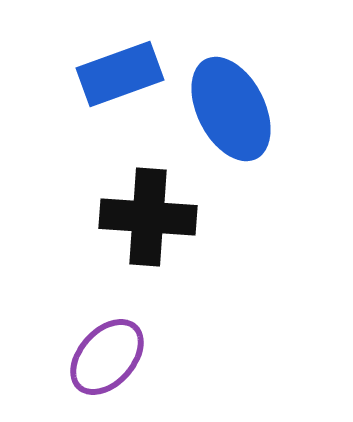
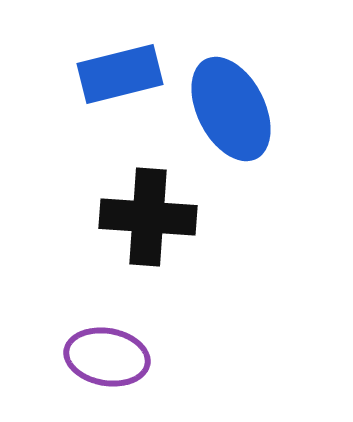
blue rectangle: rotated 6 degrees clockwise
purple ellipse: rotated 58 degrees clockwise
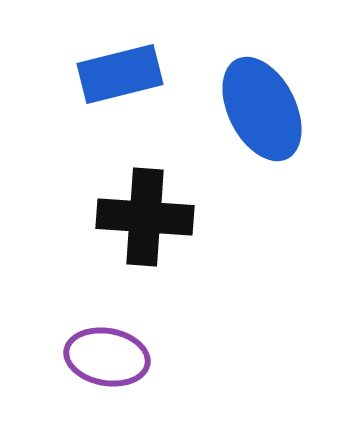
blue ellipse: moved 31 px right
black cross: moved 3 px left
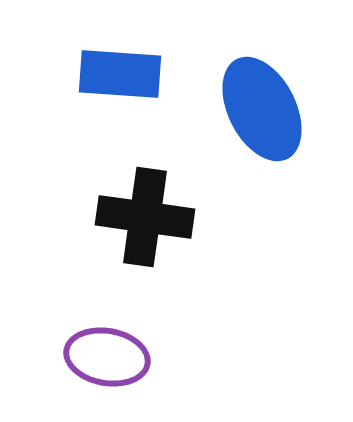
blue rectangle: rotated 18 degrees clockwise
black cross: rotated 4 degrees clockwise
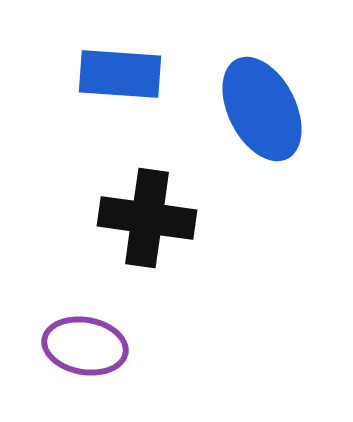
black cross: moved 2 px right, 1 px down
purple ellipse: moved 22 px left, 11 px up
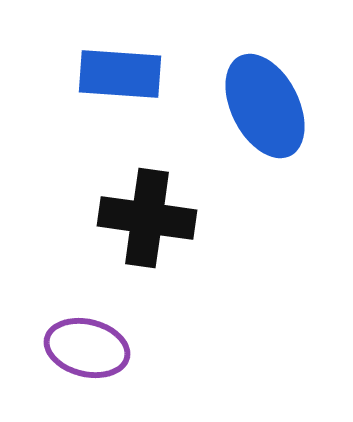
blue ellipse: moved 3 px right, 3 px up
purple ellipse: moved 2 px right, 2 px down; rotated 4 degrees clockwise
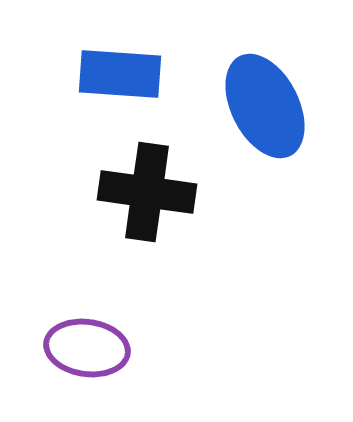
black cross: moved 26 px up
purple ellipse: rotated 6 degrees counterclockwise
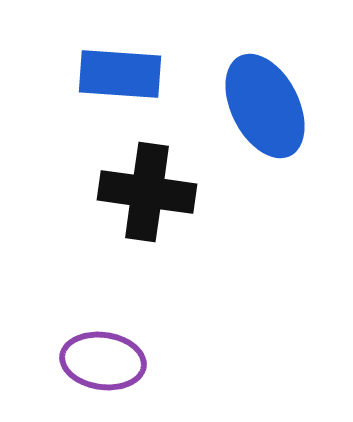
purple ellipse: moved 16 px right, 13 px down
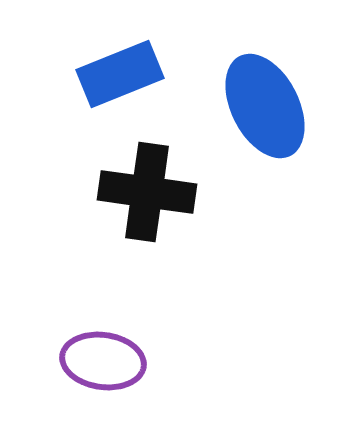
blue rectangle: rotated 26 degrees counterclockwise
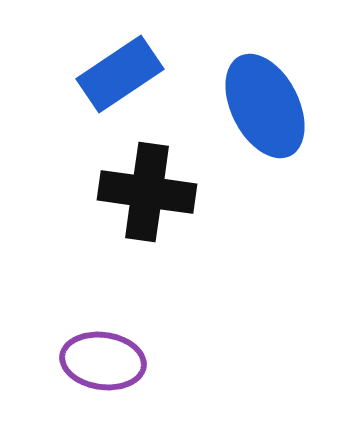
blue rectangle: rotated 12 degrees counterclockwise
